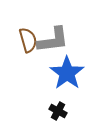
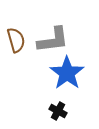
brown semicircle: moved 12 px left
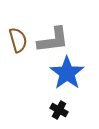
brown semicircle: moved 2 px right
black cross: moved 1 px right, 1 px up
